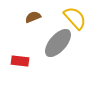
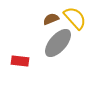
brown semicircle: moved 18 px right, 2 px down
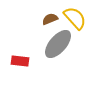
brown semicircle: moved 1 px left
gray ellipse: moved 1 px down
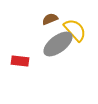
yellow semicircle: moved 12 px down
gray ellipse: rotated 12 degrees clockwise
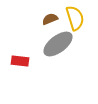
yellow semicircle: moved 12 px up; rotated 25 degrees clockwise
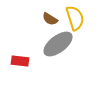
brown semicircle: rotated 126 degrees counterclockwise
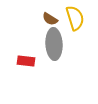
gray ellipse: moved 4 px left; rotated 56 degrees counterclockwise
red rectangle: moved 6 px right
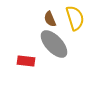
brown semicircle: rotated 35 degrees clockwise
gray ellipse: rotated 40 degrees counterclockwise
